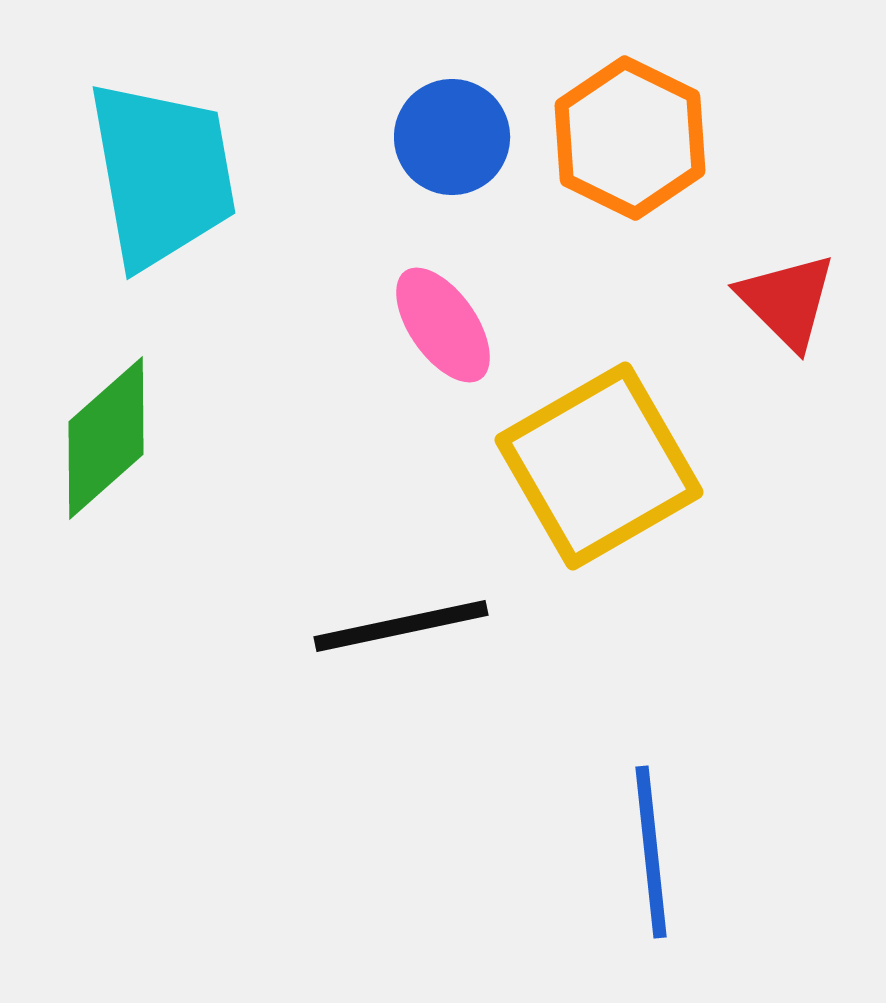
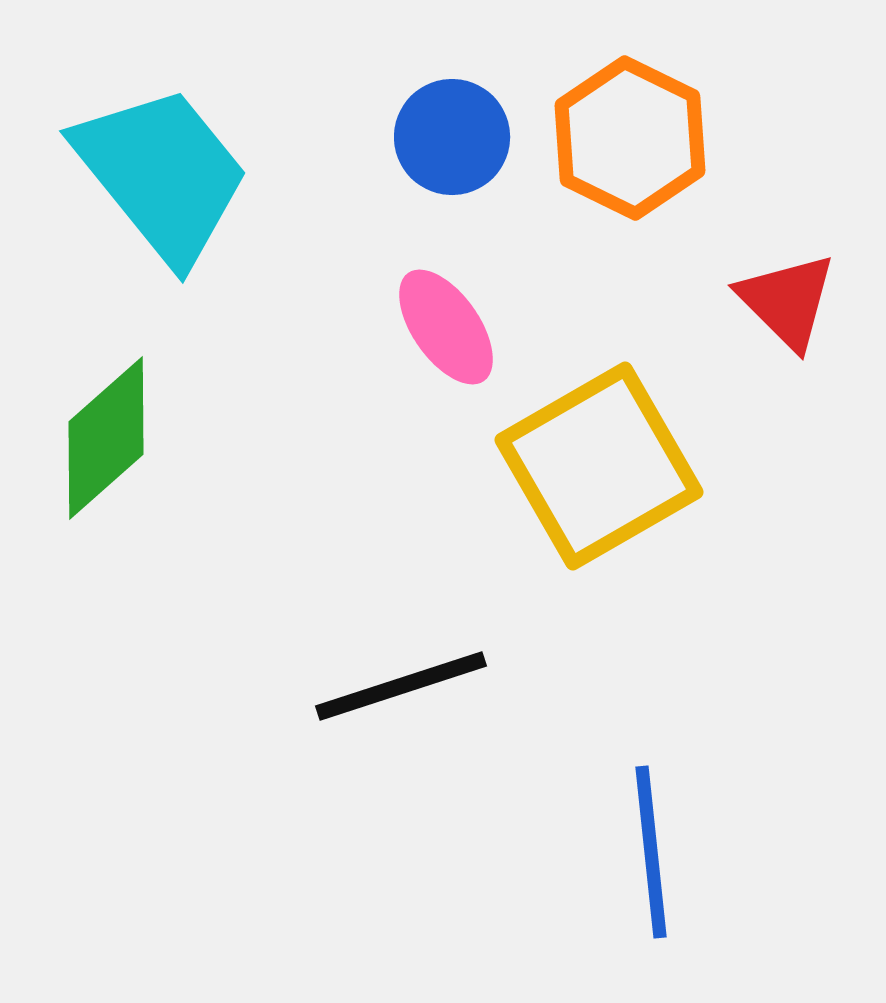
cyan trapezoid: rotated 29 degrees counterclockwise
pink ellipse: moved 3 px right, 2 px down
black line: moved 60 px down; rotated 6 degrees counterclockwise
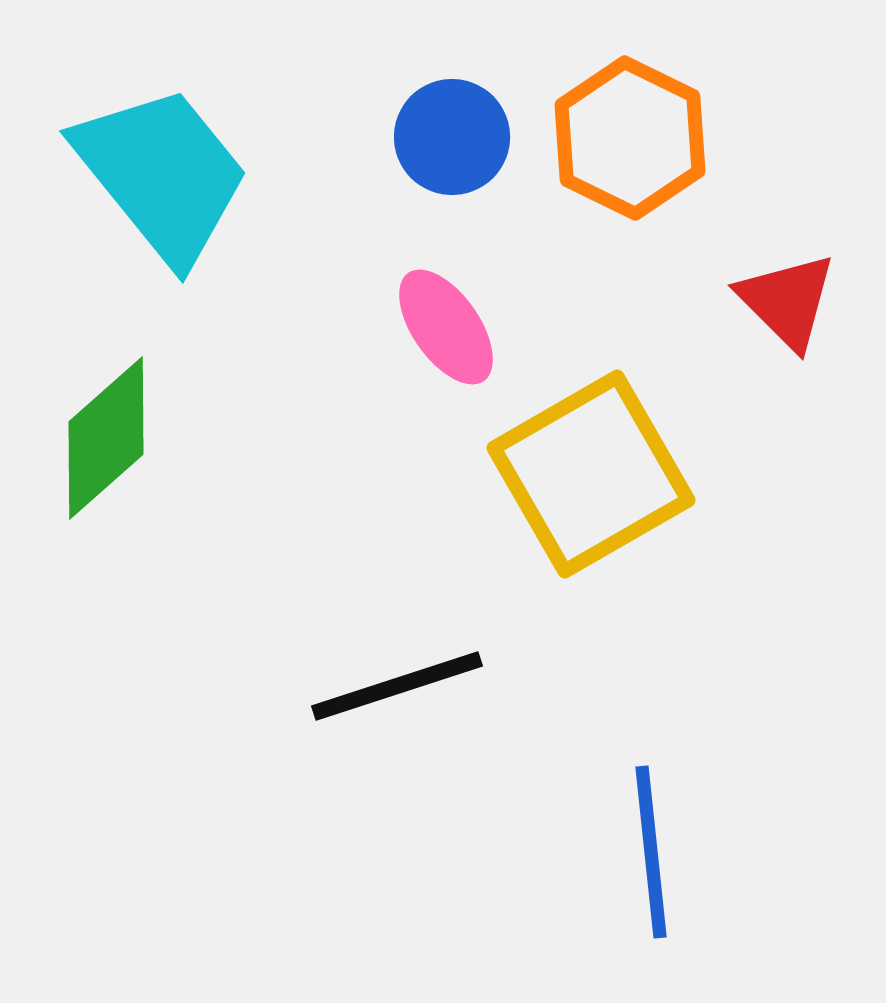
yellow square: moved 8 px left, 8 px down
black line: moved 4 px left
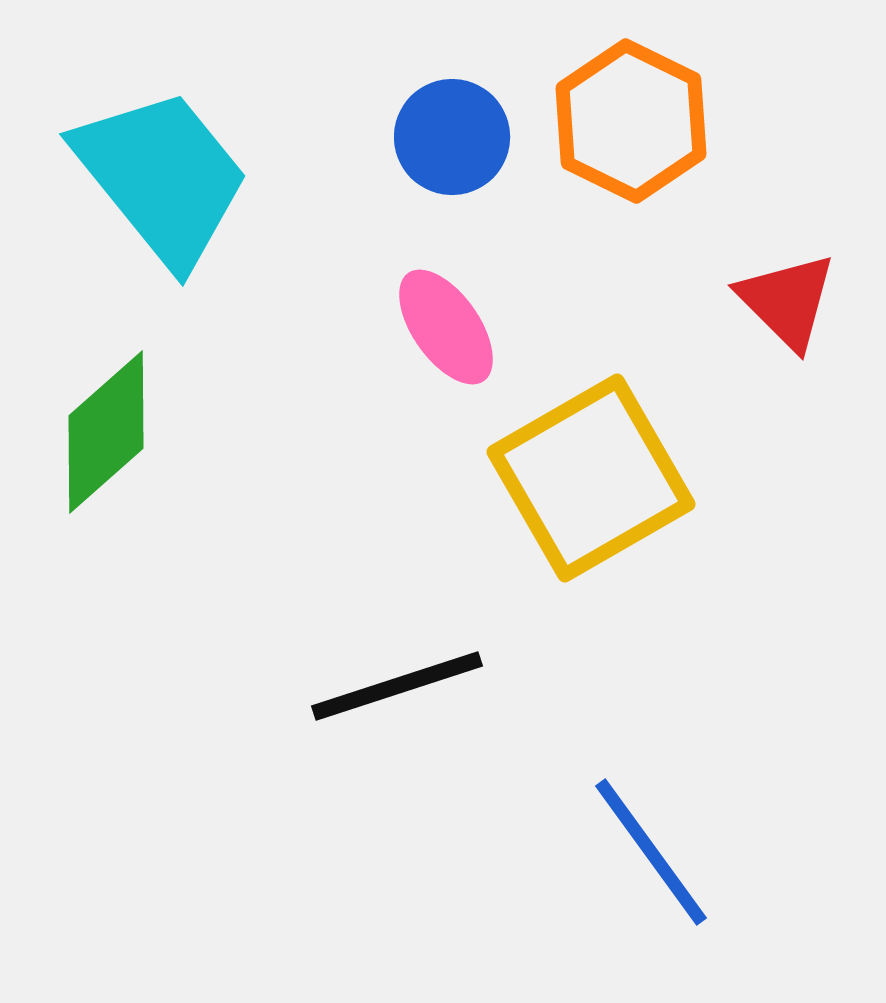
orange hexagon: moved 1 px right, 17 px up
cyan trapezoid: moved 3 px down
green diamond: moved 6 px up
yellow square: moved 4 px down
blue line: rotated 30 degrees counterclockwise
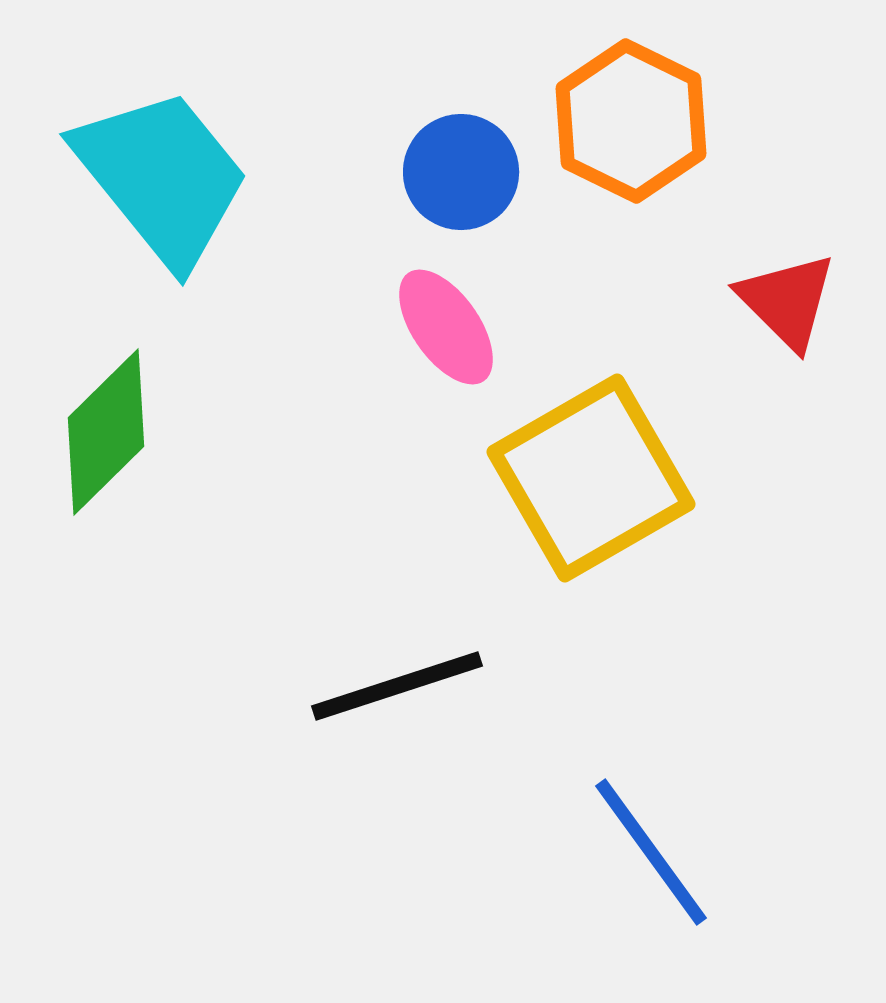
blue circle: moved 9 px right, 35 px down
green diamond: rotated 3 degrees counterclockwise
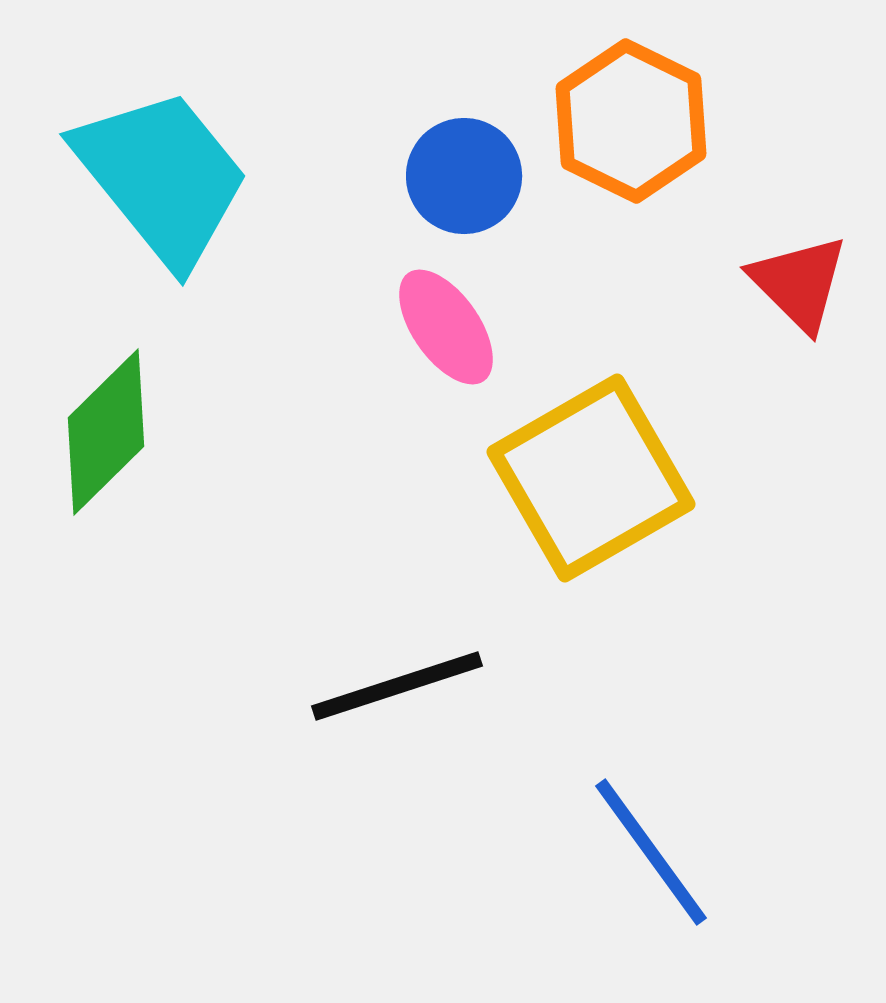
blue circle: moved 3 px right, 4 px down
red triangle: moved 12 px right, 18 px up
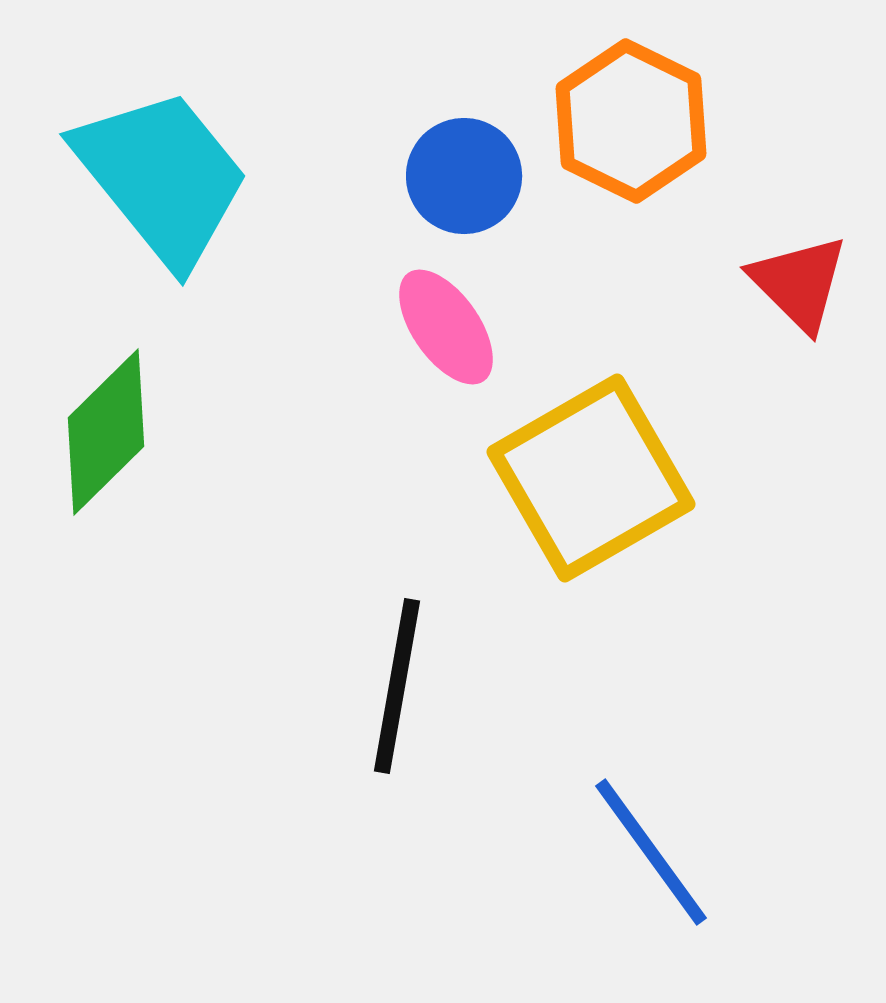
black line: rotated 62 degrees counterclockwise
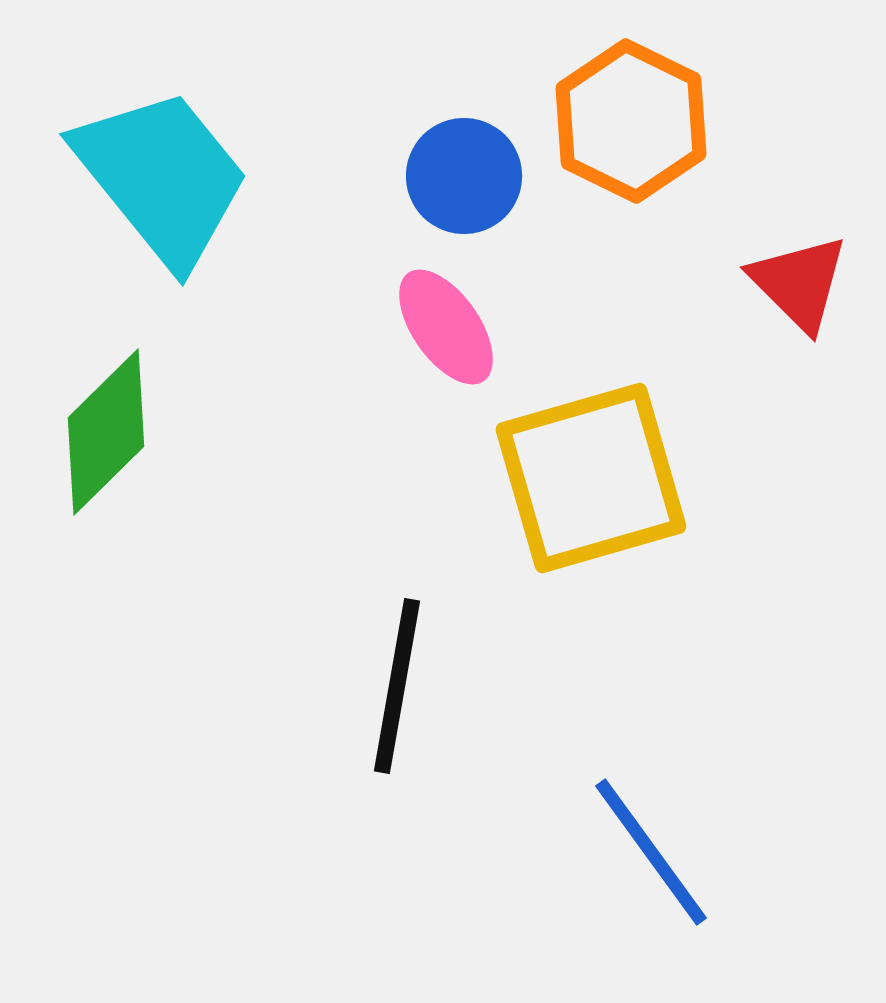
yellow square: rotated 14 degrees clockwise
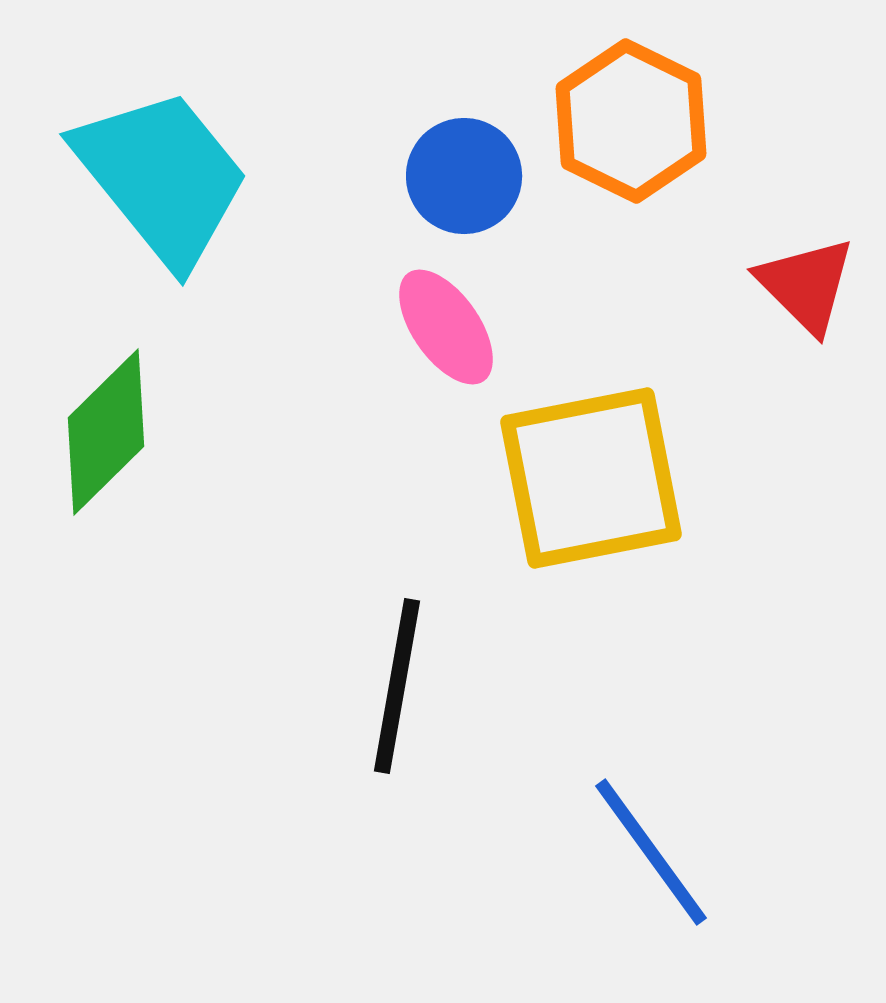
red triangle: moved 7 px right, 2 px down
yellow square: rotated 5 degrees clockwise
